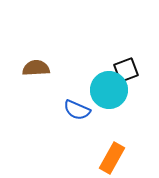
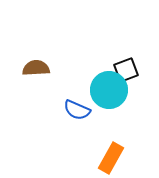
orange rectangle: moved 1 px left
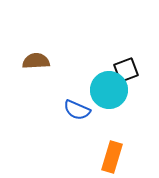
brown semicircle: moved 7 px up
orange rectangle: moved 1 px right, 1 px up; rotated 12 degrees counterclockwise
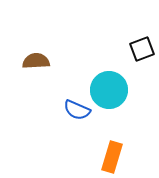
black square: moved 16 px right, 21 px up
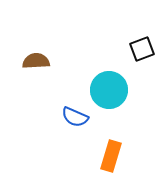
blue semicircle: moved 2 px left, 7 px down
orange rectangle: moved 1 px left, 1 px up
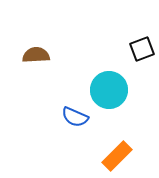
brown semicircle: moved 6 px up
orange rectangle: moved 6 px right; rotated 28 degrees clockwise
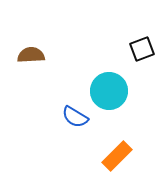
brown semicircle: moved 5 px left
cyan circle: moved 1 px down
blue semicircle: rotated 8 degrees clockwise
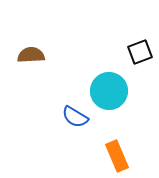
black square: moved 2 px left, 3 px down
orange rectangle: rotated 68 degrees counterclockwise
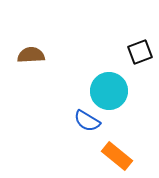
blue semicircle: moved 12 px right, 4 px down
orange rectangle: rotated 28 degrees counterclockwise
